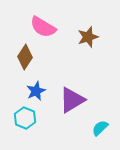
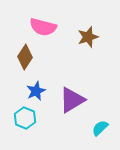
pink semicircle: rotated 16 degrees counterclockwise
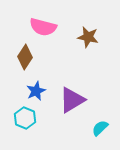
brown star: rotated 30 degrees clockwise
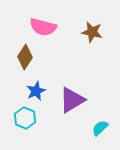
brown star: moved 4 px right, 5 px up
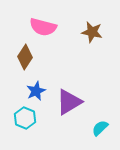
purple triangle: moved 3 px left, 2 px down
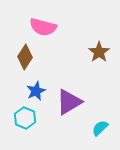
brown star: moved 7 px right, 20 px down; rotated 25 degrees clockwise
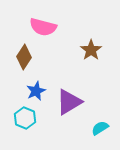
brown star: moved 8 px left, 2 px up
brown diamond: moved 1 px left
cyan semicircle: rotated 12 degrees clockwise
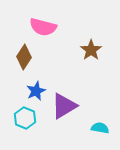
purple triangle: moved 5 px left, 4 px down
cyan semicircle: rotated 42 degrees clockwise
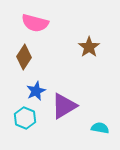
pink semicircle: moved 8 px left, 4 px up
brown star: moved 2 px left, 3 px up
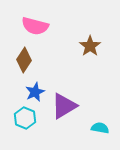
pink semicircle: moved 3 px down
brown star: moved 1 px right, 1 px up
brown diamond: moved 3 px down
blue star: moved 1 px left, 1 px down
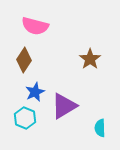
brown star: moved 13 px down
cyan semicircle: rotated 102 degrees counterclockwise
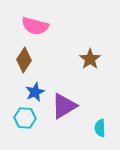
cyan hexagon: rotated 20 degrees counterclockwise
